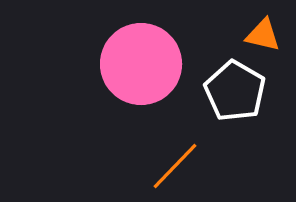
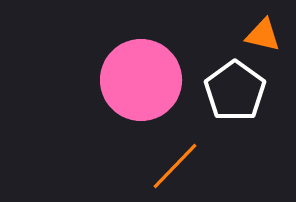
pink circle: moved 16 px down
white pentagon: rotated 6 degrees clockwise
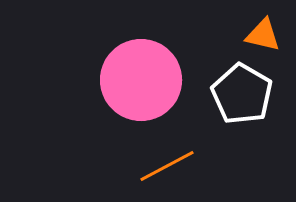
white pentagon: moved 7 px right, 3 px down; rotated 6 degrees counterclockwise
orange line: moved 8 px left; rotated 18 degrees clockwise
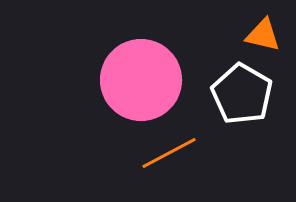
orange line: moved 2 px right, 13 px up
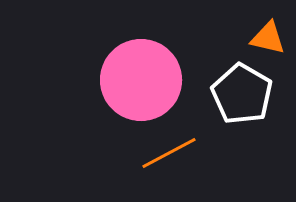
orange triangle: moved 5 px right, 3 px down
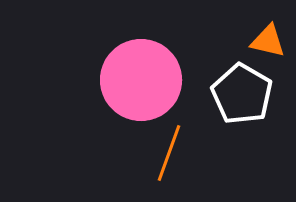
orange triangle: moved 3 px down
orange line: rotated 42 degrees counterclockwise
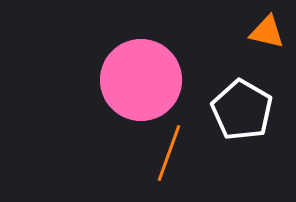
orange triangle: moved 1 px left, 9 px up
white pentagon: moved 16 px down
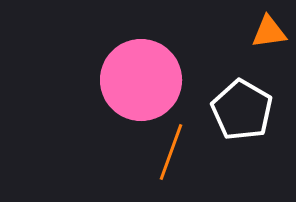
orange triangle: moved 2 px right; rotated 21 degrees counterclockwise
orange line: moved 2 px right, 1 px up
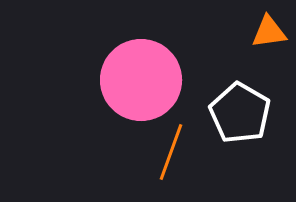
white pentagon: moved 2 px left, 3 px down
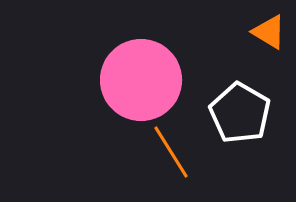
orange triangle: rotated 39 degrees clockwise
orange line: rotated 52 degrees counterclockwise
